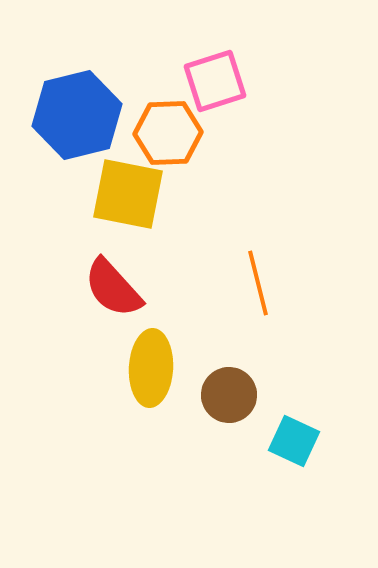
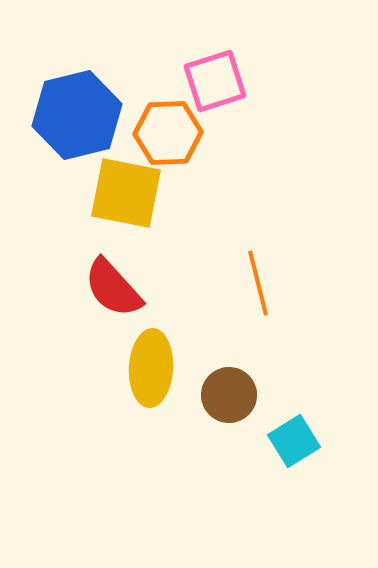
yellow square: moved 2 px left, 1 px up
cyan square: rotated 33 degrees clockwise
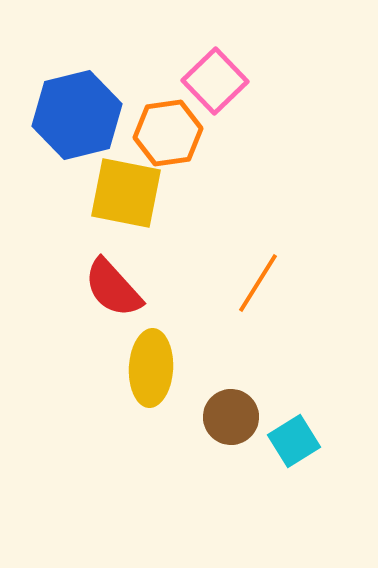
pink square: rotated 26 degrees counterclockwise
orange hexagon: rotated 6 degrees counterclockwise
orange line: rotated 46 degrees clockwise
brown circle: moved 2 px right, 22 px down
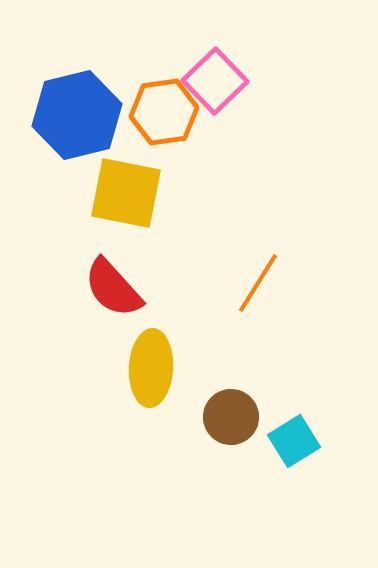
orange hexagon: moved 4 px left, 21 px up
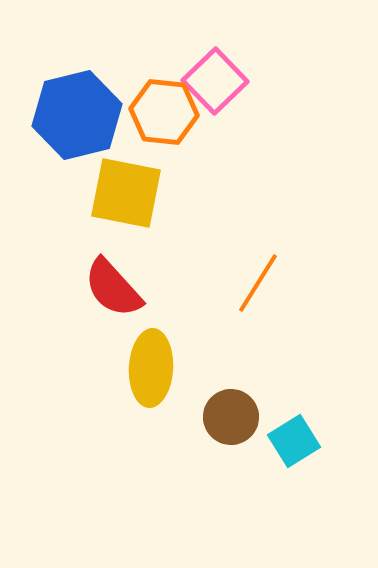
orange hexagon: rotated 14 degrees clockwise
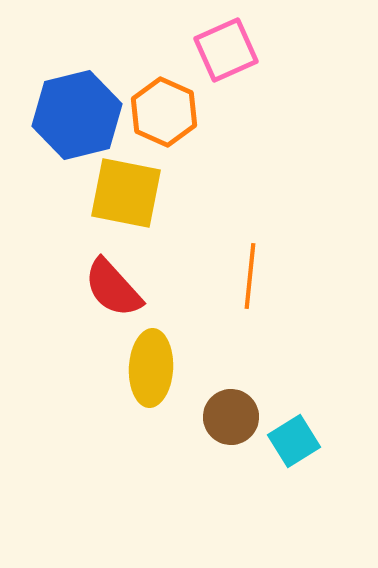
pink square: moved 11 px right, 31 px up; rotated 20 degrees clockwise
orange hexagon: rotated 18 degrees clockwise
orange line: moved 8 px left, 7 px up; rotated 26 degrees counterclockwise
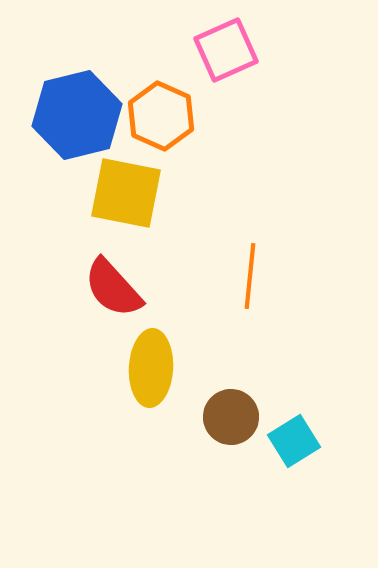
orange hexagon: moved 3 px left, 4 px down
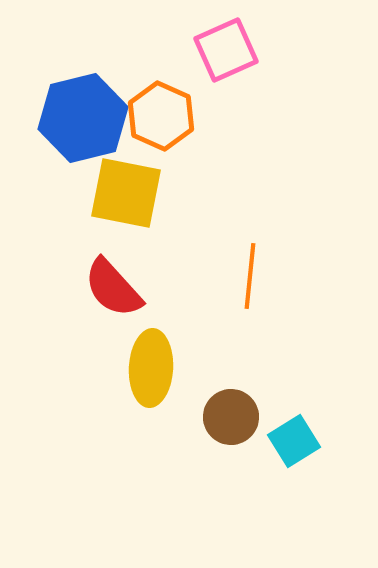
blue hexagon: moved 6 px right, 3 px down
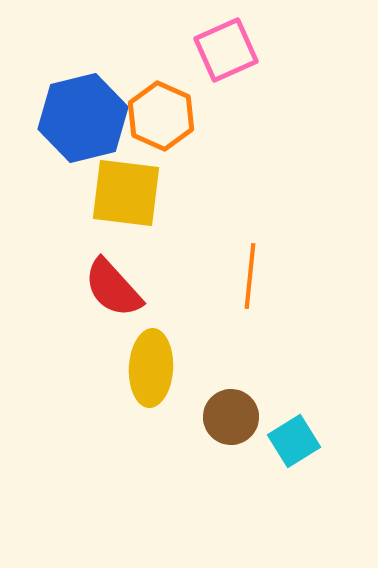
yellow square: rotated 4 degrees counterclockwise
